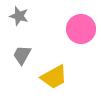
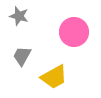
pink circle: moved 7 px left, 3 px down
gray trapezoid: moved 1 px down
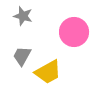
gray star: moved 4 px right
yellow trapezoid: moved 6 px left, 5 px up
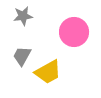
gray star: rotated 24 degrees counterclockwise
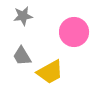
gray trapezoid: rotated 60 degrees counterclockwise
yellow trapezoid: moved 2 px right
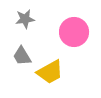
gray star: moved 2 px right, 3 px down
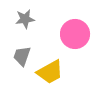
pink circle: moved 1 px right, 2 px down
gray trapezoid: rotated 50 degrees clockwise
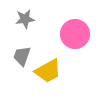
yellow trapezoid: moved 2 px left, 1 px up
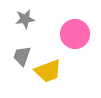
yellow trapezoid: rotated 8 degrees clockwise
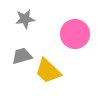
gray trapezoid: rotated 55 degrees clockwise
yellow trapezoid: rotated 64 degrees clockwise
